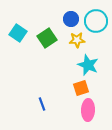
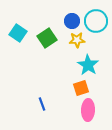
blue circle: moved 1 px right, 2 px down
cyan star: rotated 10 degrees clockwise
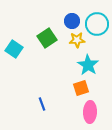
cyan circle: moved 1 px right, 3 px down
cyan square: moved 4 px left, 16 px down
pink ellipse: moved 2 px right, 2 px down
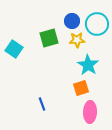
green square: moved 2 px right; rotated 18 degrees clockwise
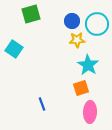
green square: moved 18 px left, 24 px up
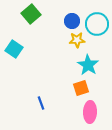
green square: rotated 24 degrees counterclockwise
blue line: moved 1 px left, 1 px up
